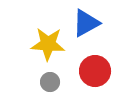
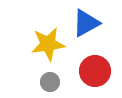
yellow star: rotated 12 degrees counterclockwise
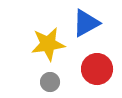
red circle: moved 2 px right, 2 px up
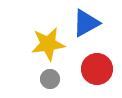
gray circle: moved 3 px up
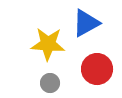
yellow star: rotated 12 degrees clockwise
gray circle: moved 4 px down
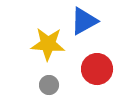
blue triangle: moved 2 px left, 2 px up
gray circle: moved 1 px left, 2 px down
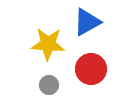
blue triangle: moved 3 px right, 1 px down
red circle: moved 6 px left
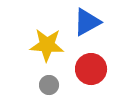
yellow star: moved 1 px left, 1 px down
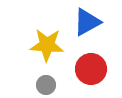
gray circle: moved 3 px left
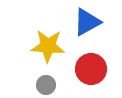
yellow star: moved 1 px right, 1 px down
